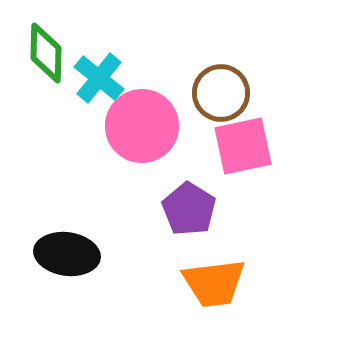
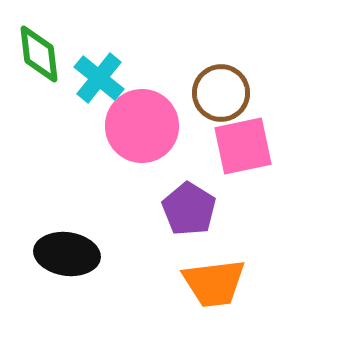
green diamond: moved 7 px left, 1 px down; rotated 8 degrees counterclockwise
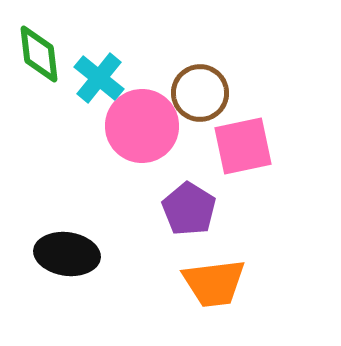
brown circle: moved 21 px left
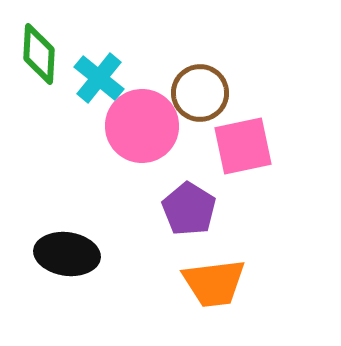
green diamond: rotated 10 degrees clockwise
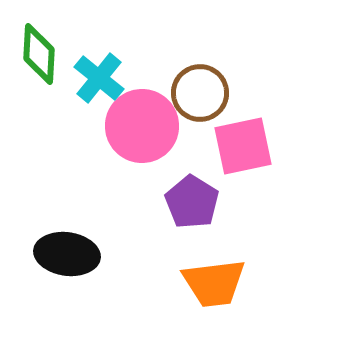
purple pentagon: moved 3 px right, 7 px up
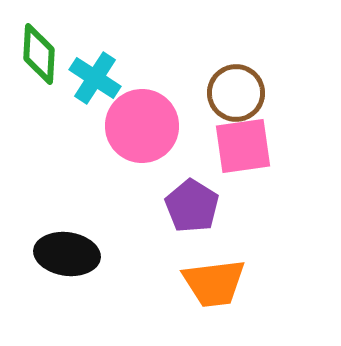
cyan cross: moved 4 px left; rotated 6 degrees counterclockwise
brown circle: moved 36 px right
pink square: rotated 4 degrees clockwise
purple pentagon: moved 4 px down
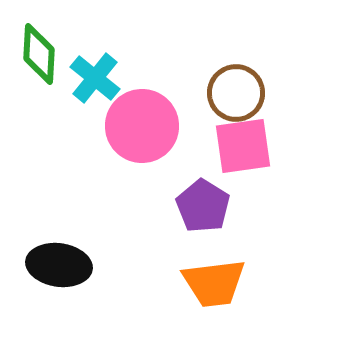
cyan cross: rotated 6 degrees clockwise
purple pentagon: moved 11 px right
black ellipse: moved 8 px left, 11 px down
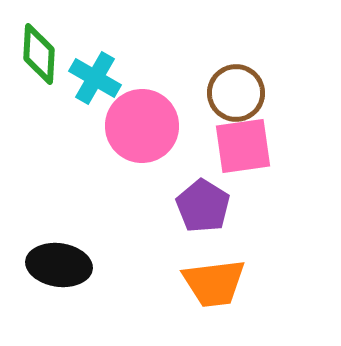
cyan cross: rotated 9 degrees counterclockwise
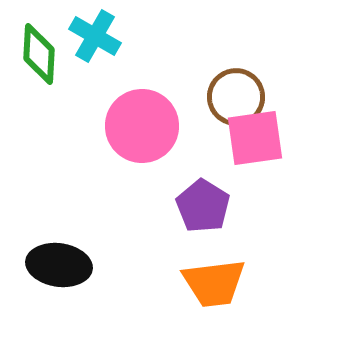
cyan cross: moved 42 px up
brown circle: moved 4 px down
pink square: moved 12 px right, 8 px up
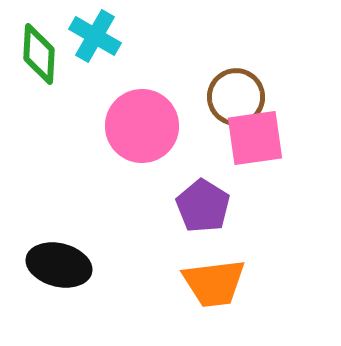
black ellipse: rotated 6 degrees clockwise
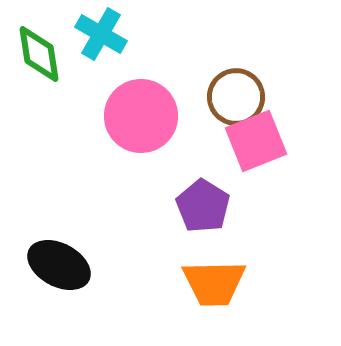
cyan cross: moved 6 px right, 2 px up
green diamond: rotated 12 degrees counterclockwise
pink circle: moved 1 px left, 10 px up
pink square: moved 1 px right, 3 px down; rotated 14 degrees counterclockwise
black ellipse: rotated 14 degrees clockwise
orange trapezoid: rotated 6 degrees clockwise
